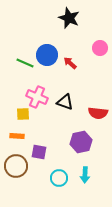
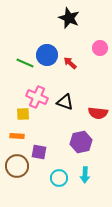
brown circle: moved 1 px right
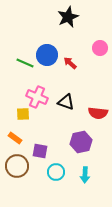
black star: moved 1 px left, 1 px up; rotated 25 degrees clockwise
black triangle: moved 1 px right
orange rectangle: moved 2 px left, 2 px down; rotated 32 degrees clockwise
purple square: moved 1 px right, 1 px up
cyan circle: moved 3 px left, 6 px up
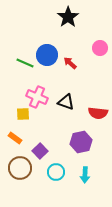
black star: rotated 10 degrees counterclockwise
purple square: rotated 35 degrees clockwise
brown circle: moved 3 px right, 2 px down
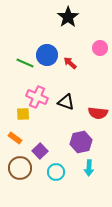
cyan arrow: moved 4 px right, 7 px up
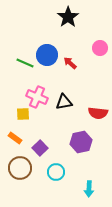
black triangle: moved 2 px left; rotated 30 degrees counterclockwise
purple square: moved 3 px up
cyan arrow: moved 21 px down
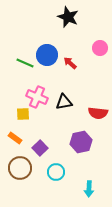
black star: rotated 15 degrees counterclockwise
